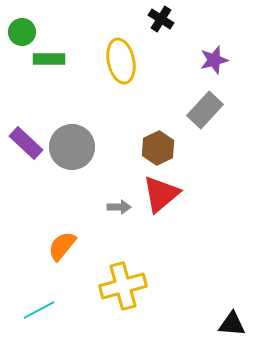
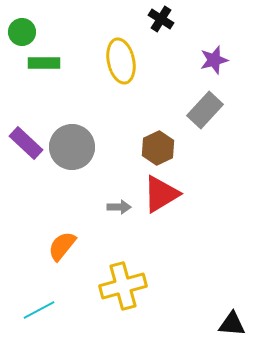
green rectangle: moved 5 px left, 4 px down
red triangle: rotated 9 degrees clockwise
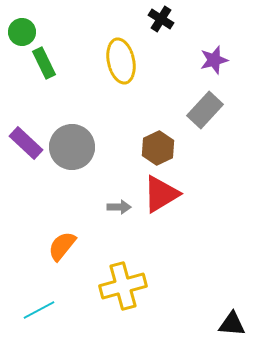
green rectangle: rotated 64 degrees clockwise
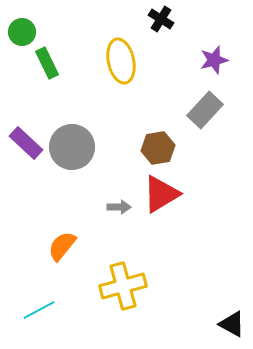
green rectangle: moved 3 px right
brown hexagon: rotated 16 degrees clockwise
black triangle: rotated 24 degrees clockwise
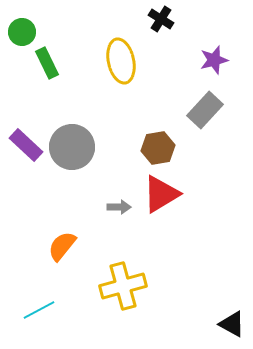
purple rectangle: moved 2 px down
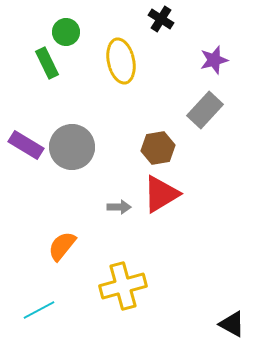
green circle: moved 44 px right
purple rectangle: rotated 12 degrees counterclockwise
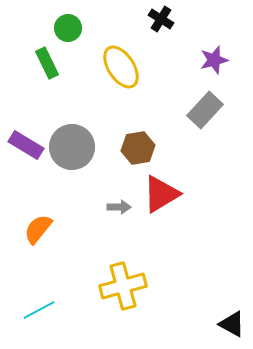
green circle: moved 2 px right, 4 px up
yellow ellipse: moved 6 px down; rotated 21 degrees counterclockwise
brown hexagon: moved 20 px left
orange semicircle: moved 24 px left, 17 px up
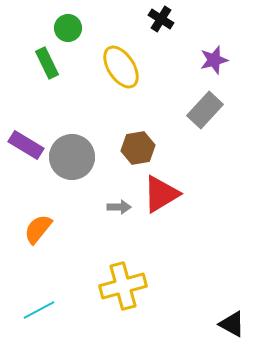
gray circle: moved 10 px down
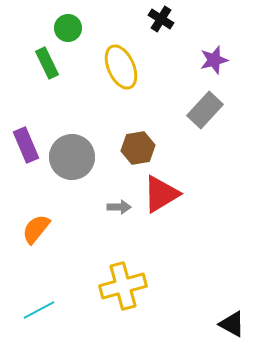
yellow ellipse: rotated 9 degrees clockwise
purple rectangle: rotated 36 degrees clockwise
orange semicircle: moved 2 px left
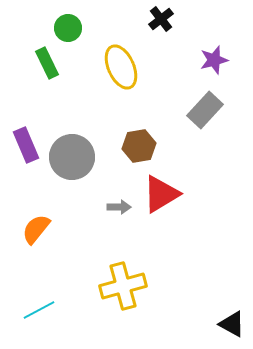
black cross: rotated 20 degrees clockwise
brown hexagon: moved 1 px right, 2 px up
